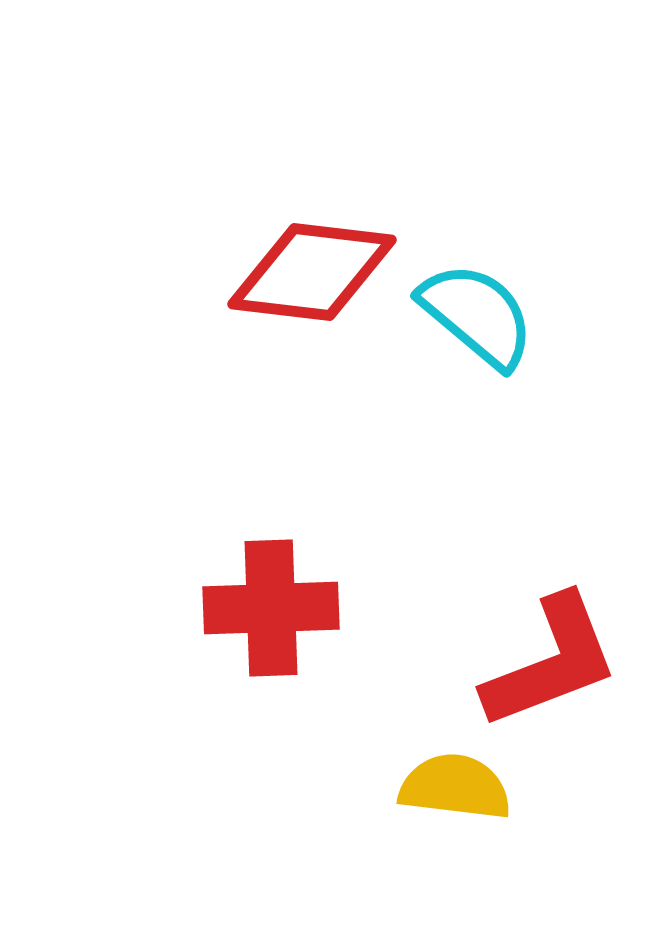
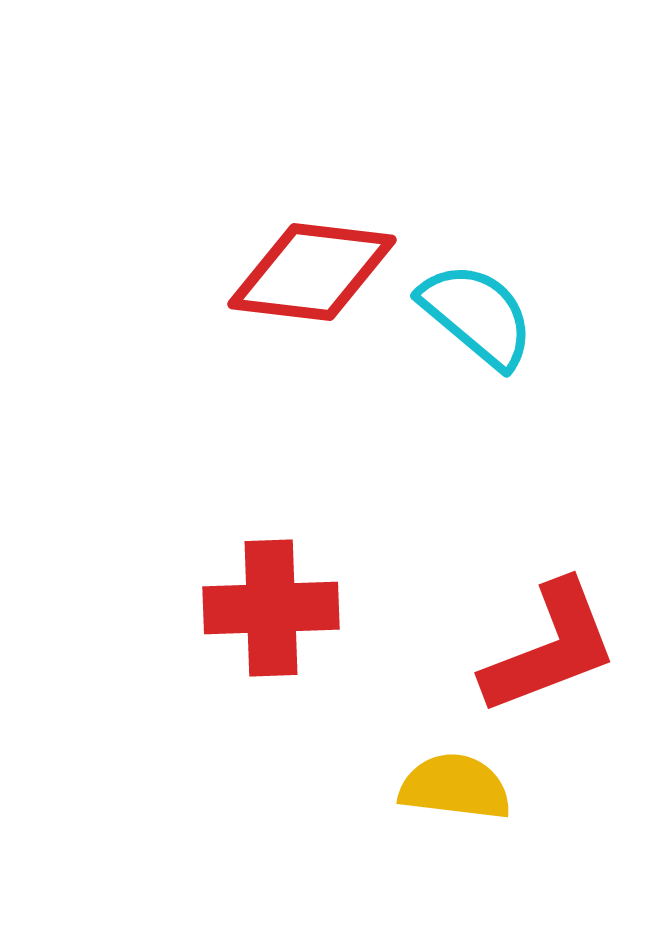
red L-shape: moved 1 px left, 14 px up
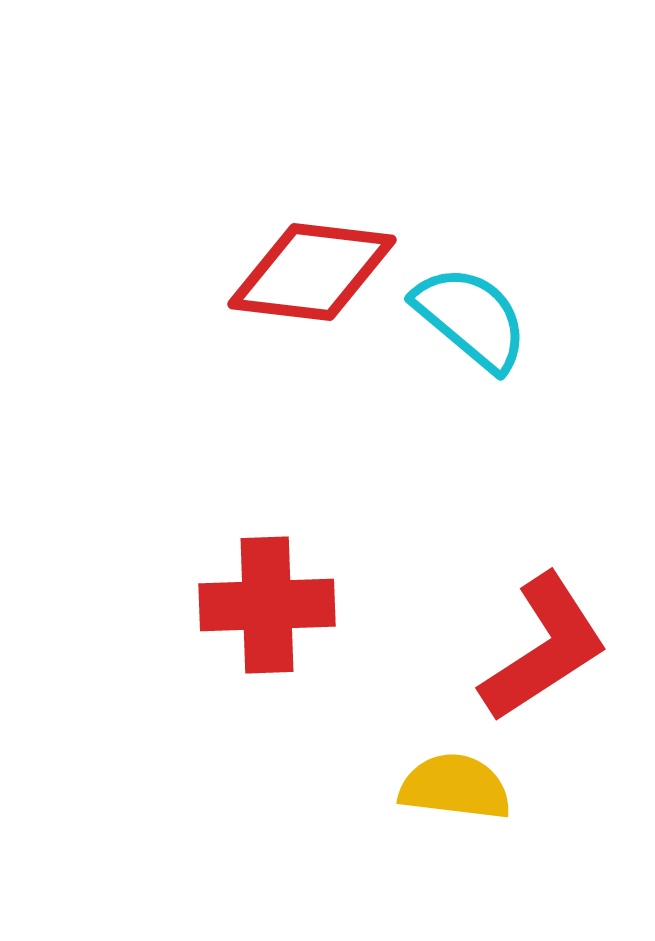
cyan semicircle: moved 6 px left, 3 px down
red cross: moved 4 px left, 3 px up
red L-shape: moved 6 px left; rotated 12 degrees counterclockwise
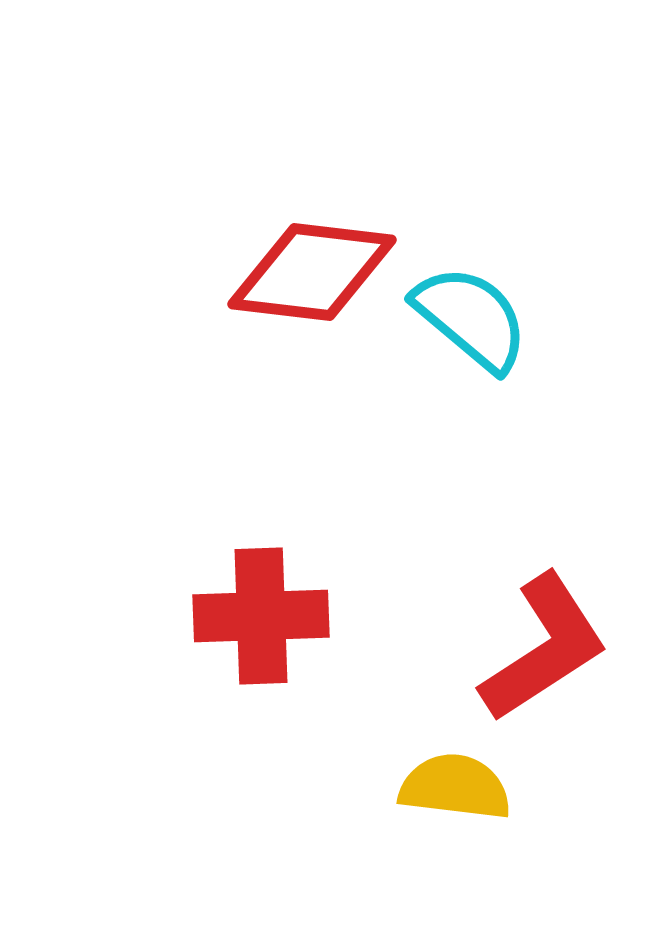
red cross: moved 6 px left, 11 px down
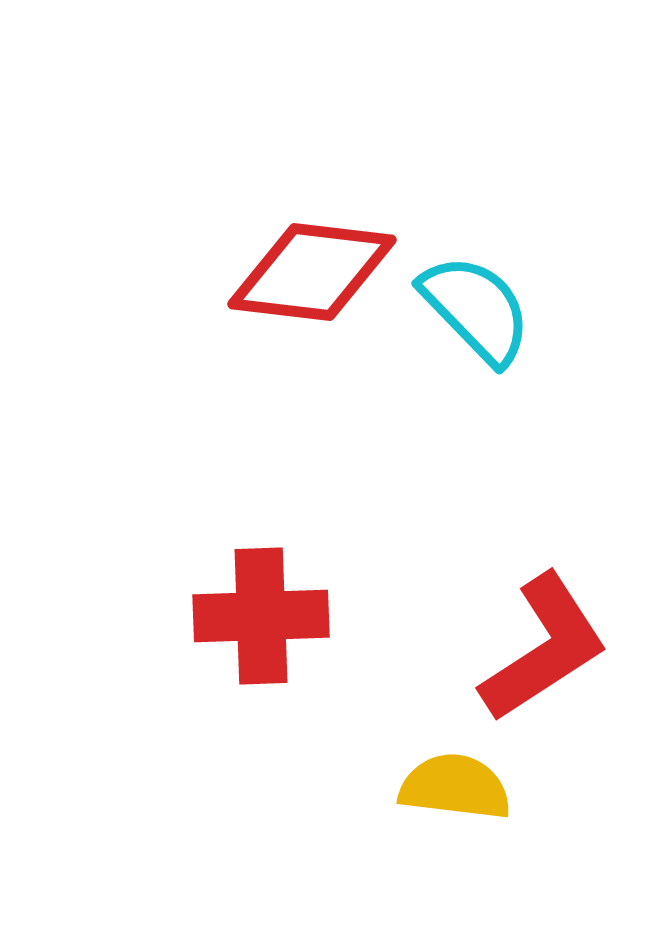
cyan semicircle: moved 5 px right, 9 px up; rotated 6 degrees clockwise
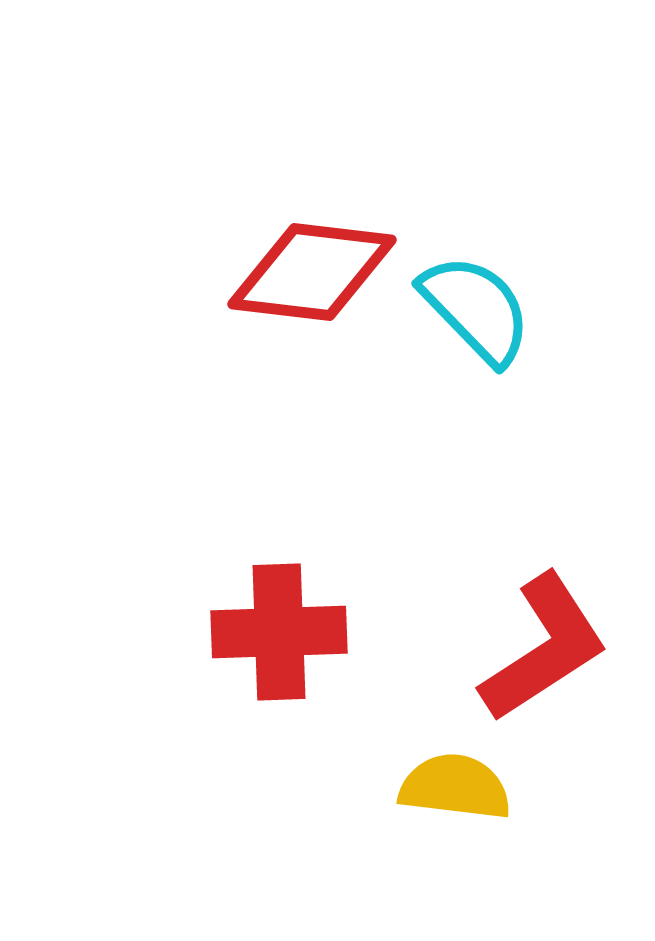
red cross: moved 18 px right, 16 px down
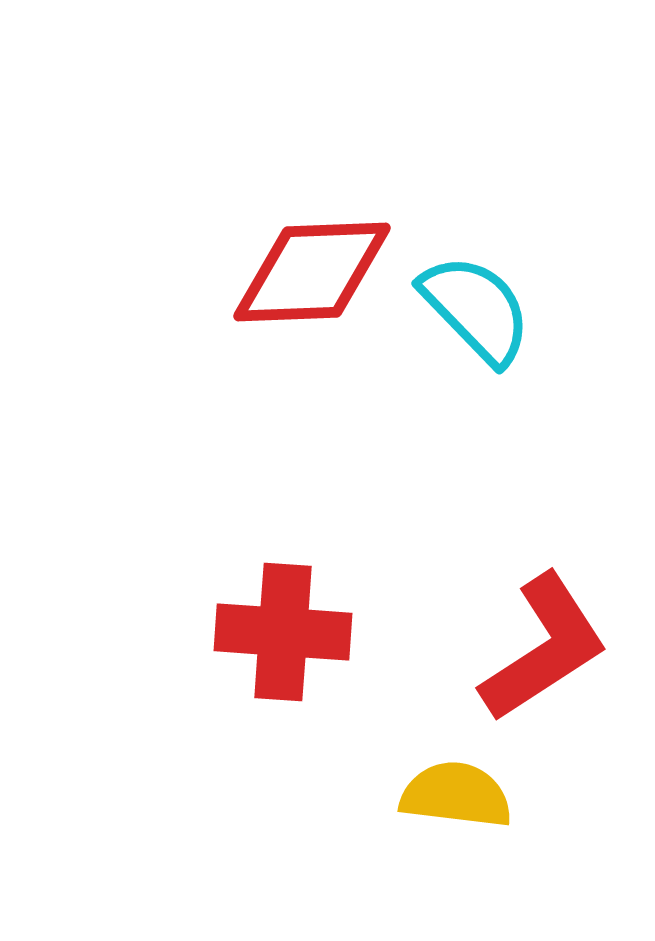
red diamond: rotated 9 degrees counterclockwise
red cross: moved 4 px right; rotated 6 degrees clockwise
yellow semicircle: moved 1 px right, 8 px down
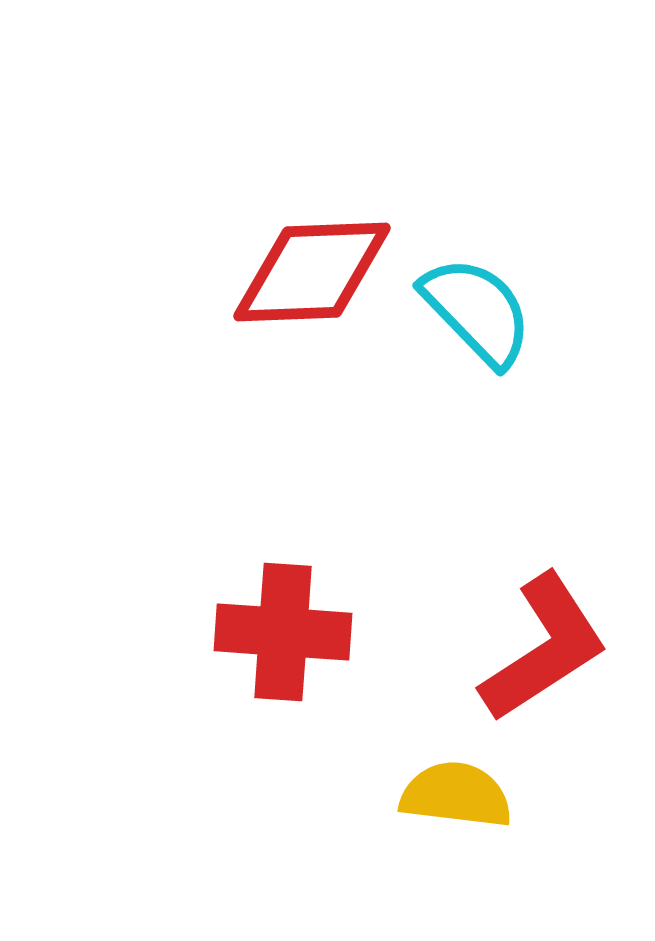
cyan semicircle: moved 1 px right, 2 px down
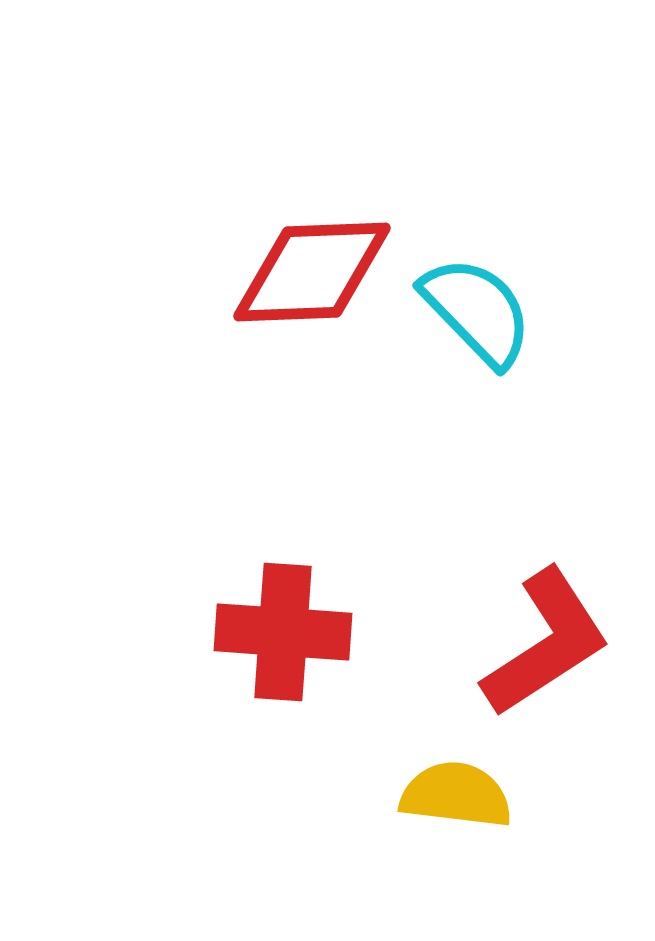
red L-shape: moved 2 px right, 5 px up
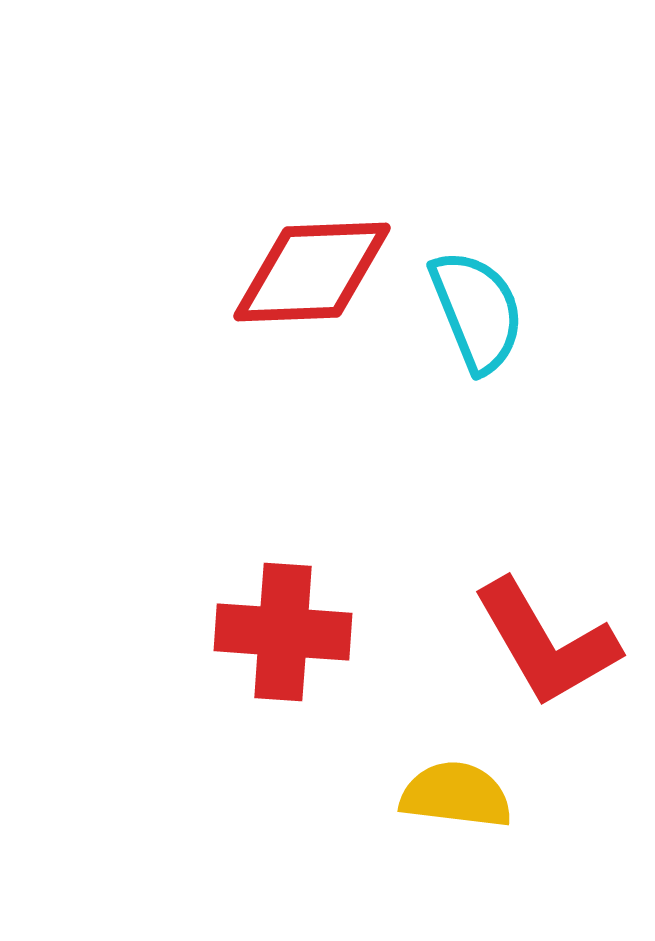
cyan semicircle: rotated 22 degrees clockwise
red L-shape: rotated 93 degrees clockwise
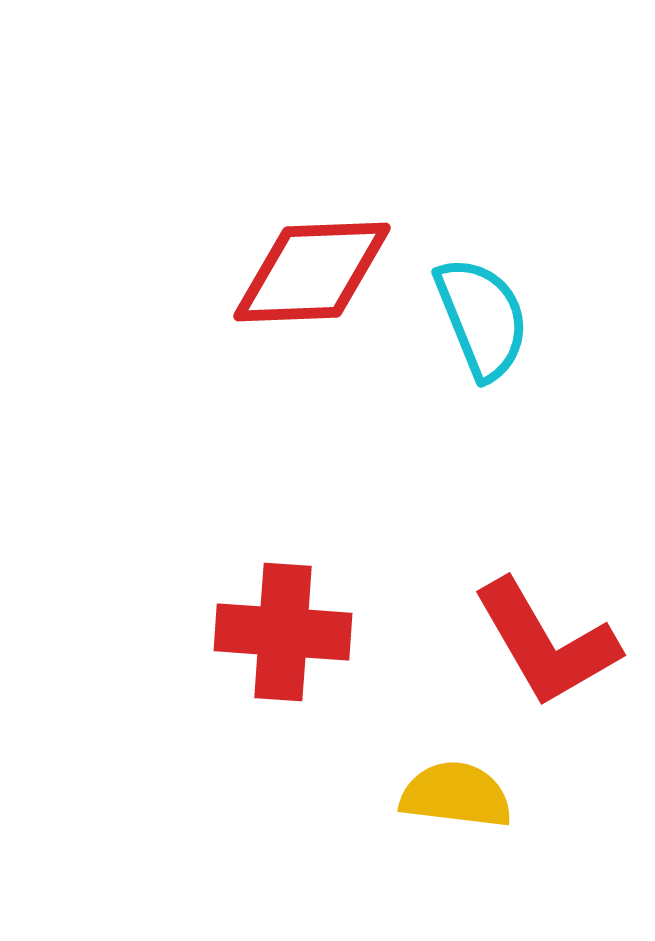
cyan semicircle: moved 5 px right, 7 px down
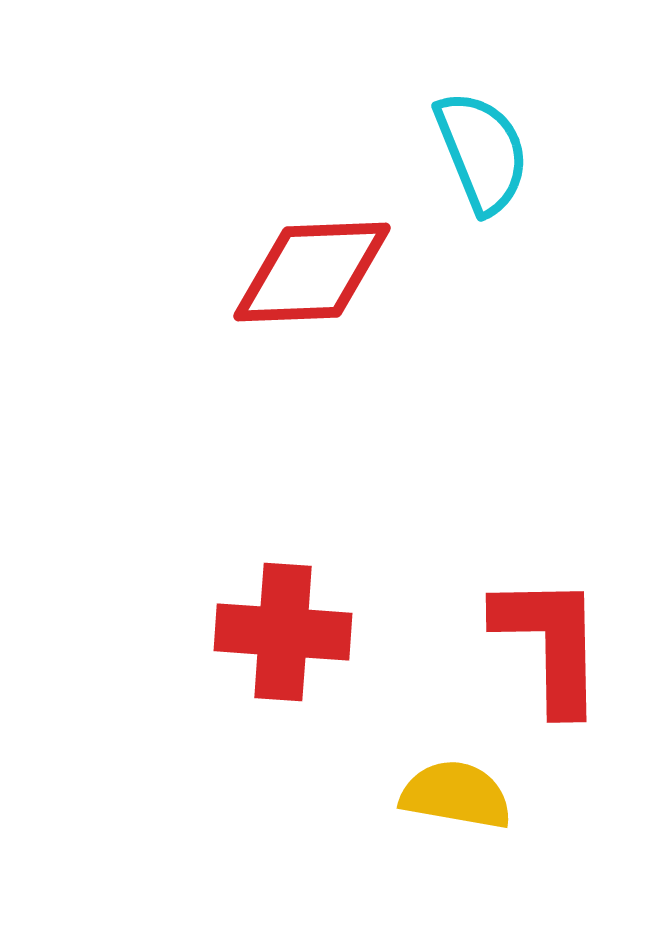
cyan semicircle: moved 166 px up
red L-shape: moved 4 px right; rotated 151 degrees counterclockwise
yellow semicircle: rotated 3 degrees clockwise
